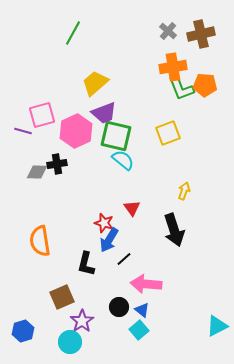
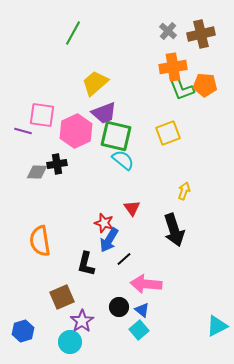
pink square: rotated 24 degrees clockwise
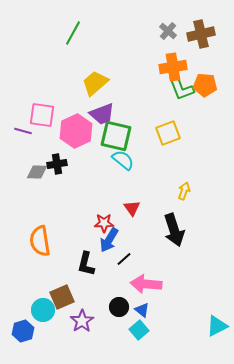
purple trapezoid: moved 2 px left, 1 px down
red star: rotated 18 degrees counterclockwise
cyan circle: moved 27 px left, 32 px up
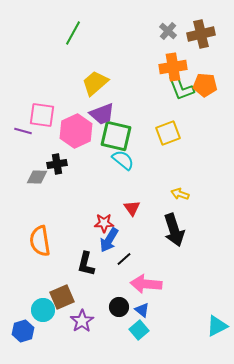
gray diamond: moved 5 px down
yellow arrow: moved 4 px left, 3 px down; rotated 90 degrees counterclockwise
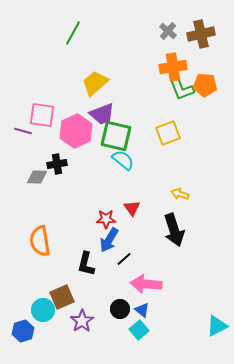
red star: moved 2 px right, 4 px up
black circle: moved 1 px right, 2 px down
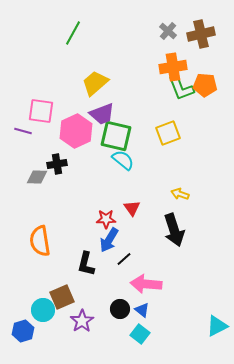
pink square: moved 1 px left, 4 px up
cyan square: moved 1 px right, 4 px down; rotated 12 degrees counterclockwise
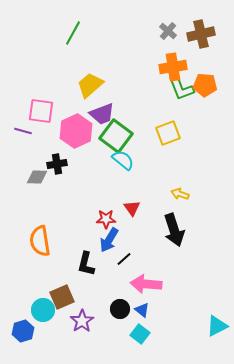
yellow trapezoid: moved 5 px left, 2 px down
green square: rotated 24 degrees clockwise
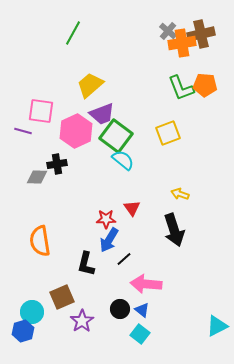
orange cross: moved 9 px right, 24 px up
cyan circle: moved 11 px left, 2 px down
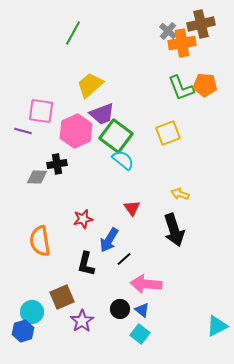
brown cross: moved 10 px up
red star: moved 23 px left; rotated 12 degrees counterclockwise
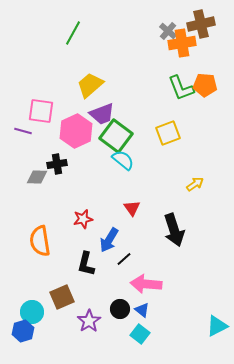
yellow arrow: moved 15 px right, 10 px up; rotated 126 degrees clockwise
purple star: moved 7 px right
